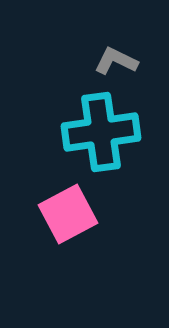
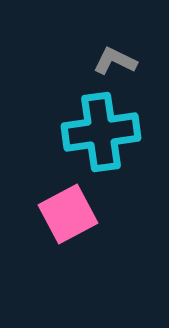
gray L-shape: moved 1 px left
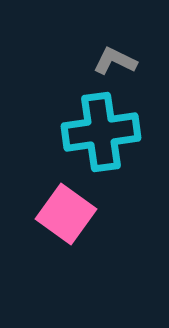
pink square: moved 2 px left; rotated 26 degrees counterclockwise
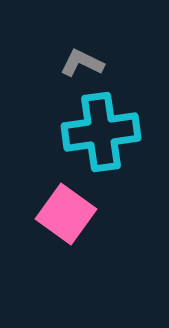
gray L-shape: moved 33 px left, 2 px down
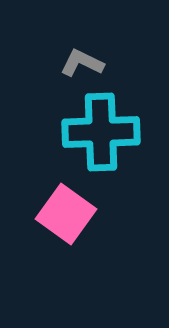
cyan cross: rotated 6 degrees clockwise
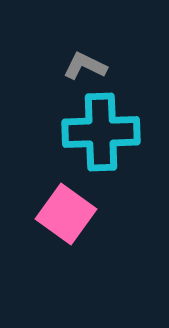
gray L-shape: moved 3 px right, 3 px down
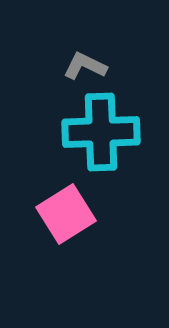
pink square: rotated 22 degrees clockwise
